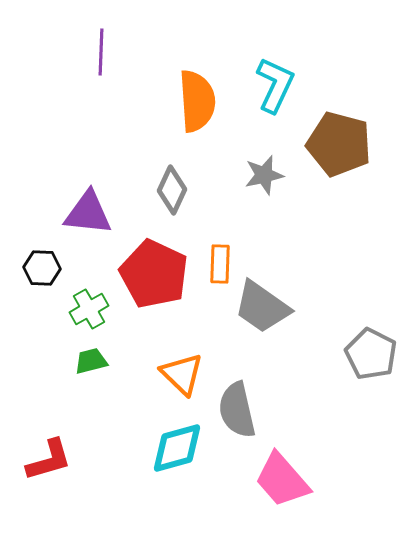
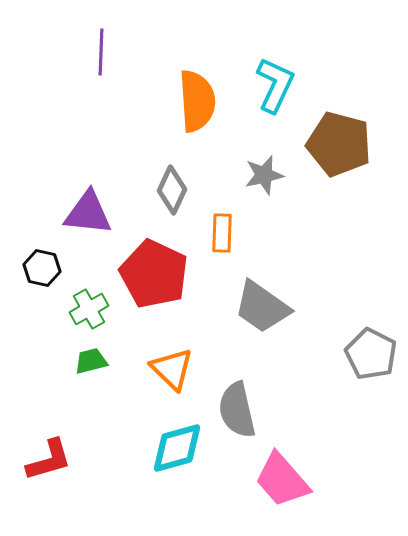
orange rectangle: moved 2 px right, 31 px up
black hexagon: rotated 9 degrees clockwise
orange triangle: moved 10 px left, 5 px up
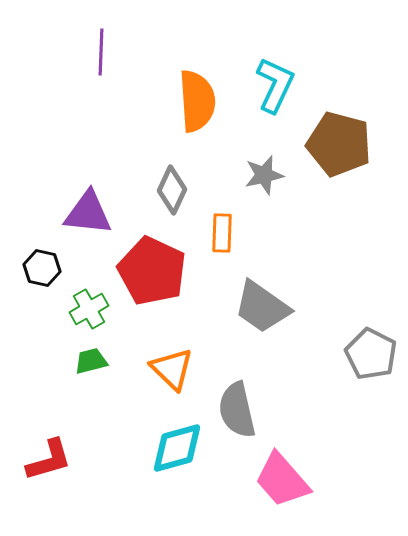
red pentagon: moved 2 px left, 3 px up
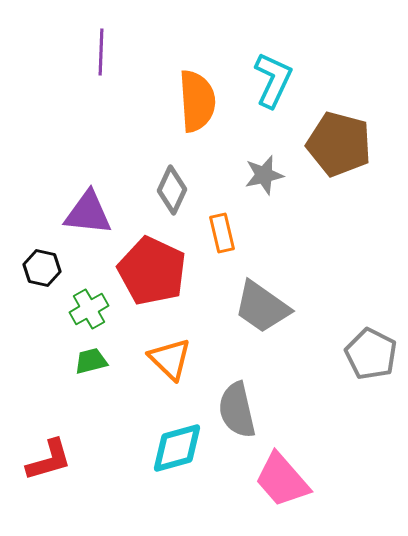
cyan L-shape: moved 2 px left, 5 px up
orange rectangle: rotated 15 degrees counterclockwise
orange triangle: moved 2 px left, 10 px up
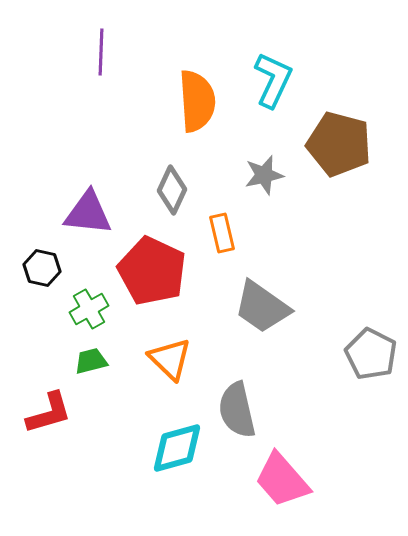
red L-shape: moved 47 px up
